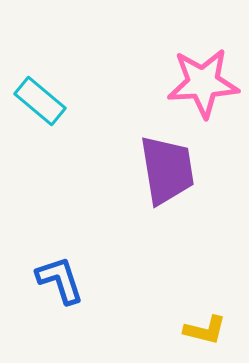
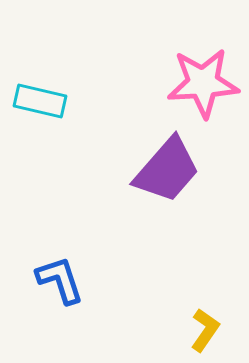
cyan rectangle: rotated 27 degrees counterclockwise
purple trapezoid: rotated 50 degrees clockwise
yellow L-shape: rotated 69 degrees counterclockwise
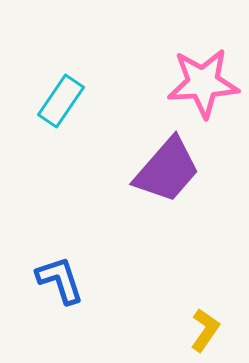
cyan rectangle: moved 21 px right; rotated 69 degrees counterclockwise
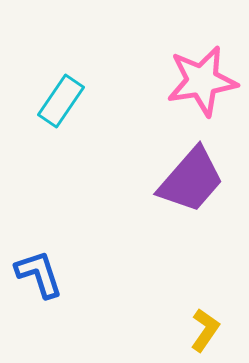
pink star: moved 1 px left, 2 px up; rotated 6 degrees counterclockwise
purple trapezoid: moved 24 px right, 10 px down
blue L-shape: moved 21 px left, 6 px up
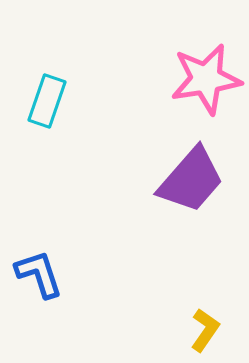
pink star: moved 4 px right, 2 px up
cyan rectangle: moved 14 px left; rotated 15 degrees counterclockwise
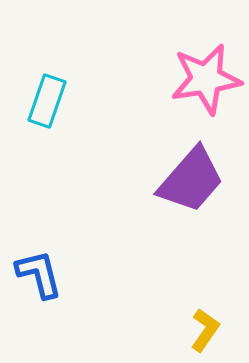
blue L-shape: rotated 4 degrees clockwise
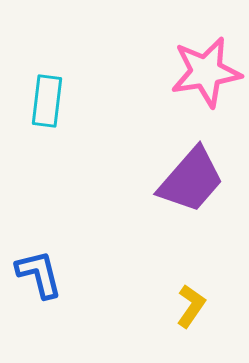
pink star: moved 7 px up
cyan rectangle: rotated 12 degrees counterclockwise
yellow L-shape: moved 14 px left, 24 px up
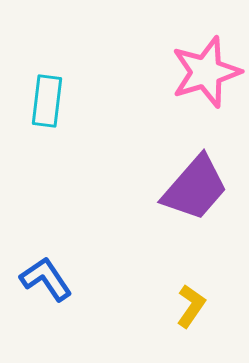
pink star: rotated 8 degrees counterclockwise
purple trapezoid: moved 4 px right, 8 px down
blue L-shape: moved 7 px right, 5 px down; rotated 20 degrees counterclockwise
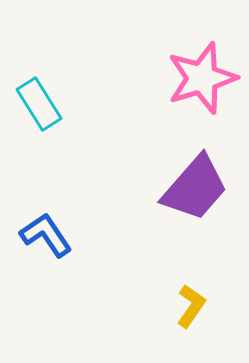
pink star: moved 4 px left, 6 px down
cyan rectangle: moved 8 px left, 3 px down; rotated 39 degrees counterclockwise
blue L-shape: moved 44 px up
